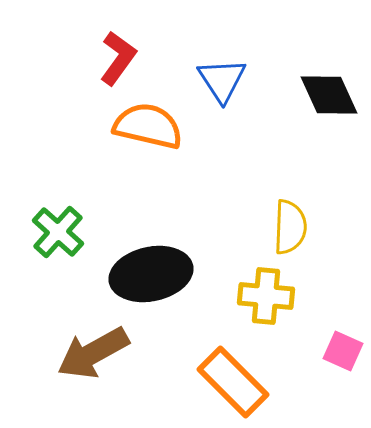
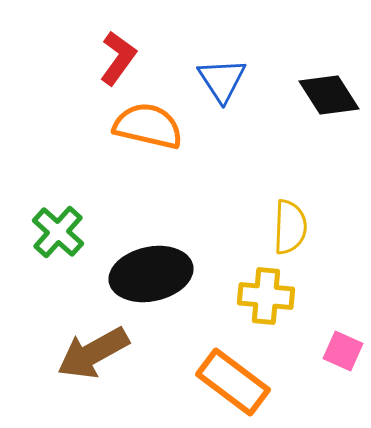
black diamond: rotated 8 degrees counterclockwise
orange rectangle: rotated 8 degrees counterclockwise
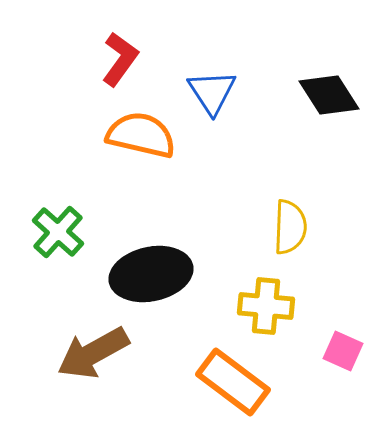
red L-shape: moved 2 px right, 1 px down
blue triangle: moved 10 px left, 12 px down
orange semicircle: moved 7 px left, 9 px down
yellow cross: moved 10 px down
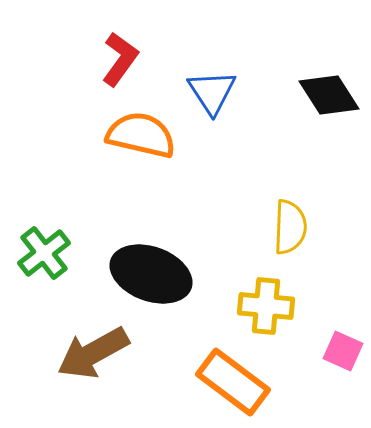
green cross: moved 14 px left, 21 px down; rotated 10 degrees clockwise
black ellipse: rotated 32 degrees clockwise
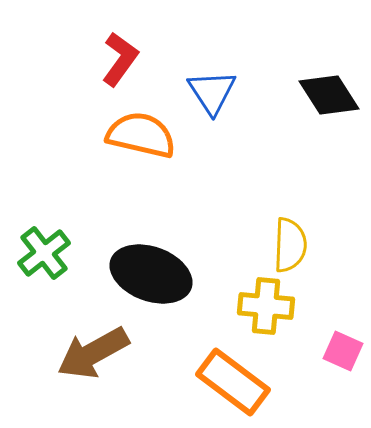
yellow semicircle: moved 18 px down
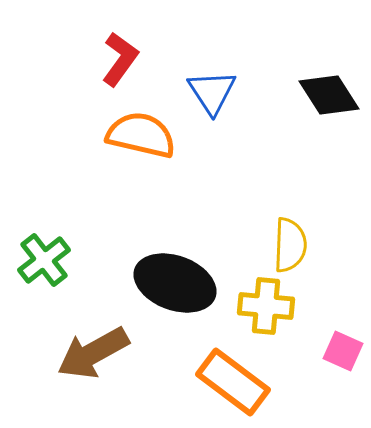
green cross: moved 7 px down
black ellipse: moved 24 px right, 9 px down
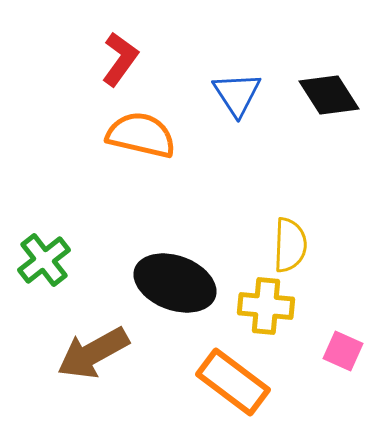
blue triangle: moved 25 px right, 2 px down
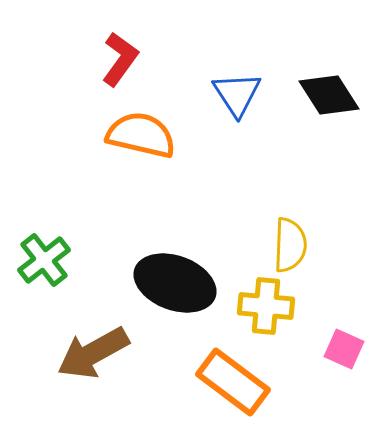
pink square: moved 1 px right, 2 px up
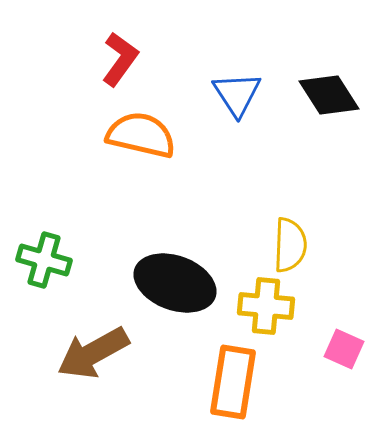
green cross: rotated 36 degrees counterclockwise
orange rectangle: rotated 62 degrees clockwise
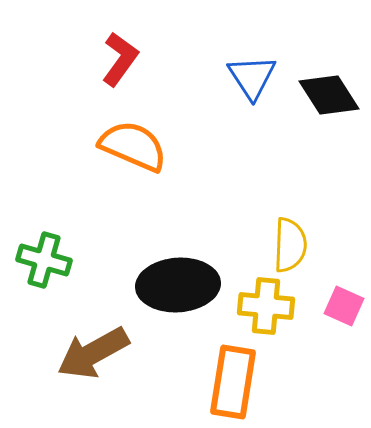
blue triangle: moved 15 px right, 17 px up
orange semicircle: moved 8 px left, 11 px down; rotated 10 degrees clockwise
black ellipse: moved 3 px right, 2 px down; rotated 24 degrees counterclockwise
pink square: moved 43 px up
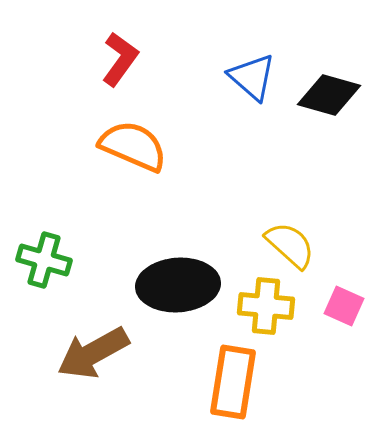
blue triangle: rotated 16 degrees counterclockwise
black diamond: rotated 42 degrees counterclockwise
yellow semicircle: rotated 50 degrees counterclockwise
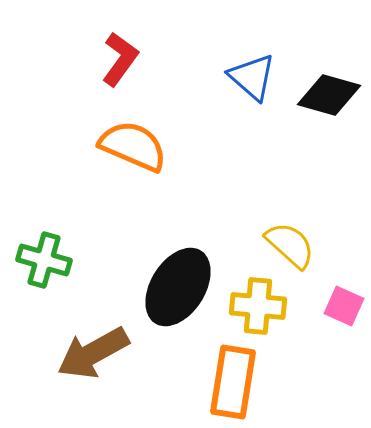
black ellipse: moved 2 px down; rotated 54 degrees counterclockwise
yellow cross: moved 8 px left
